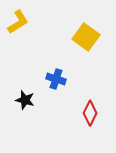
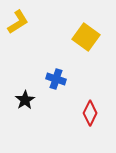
black star: rotated 24 degrees clockwise
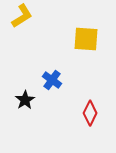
yellow L-shape: moved 4 px right, 6 px up
yellow square: moved 2 px down; rotated 32 degrees counterclockwise
blue cross: moved 4 px left, 1 px down; rotated 18 degrees clockwise
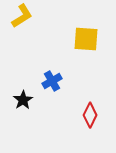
blue cross: moved 1 px down; rotated 24 degrees clockwise
black star: moved 2 px left
red diamond: moved 2 px down
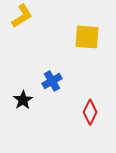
yellow square: moved 1 px right, 2 px up
red diamond: moved 3 px up
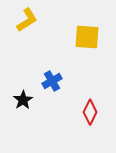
yellow L-shape: moved 5 px right, 4 px down
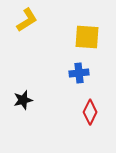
blue cross: moved 27 px right, 8 px up; rotated 24 degrees clockwise
black star: rotated 18 degrees clockwise
